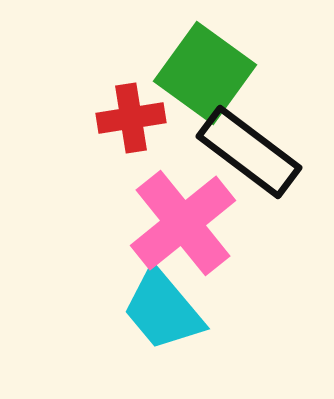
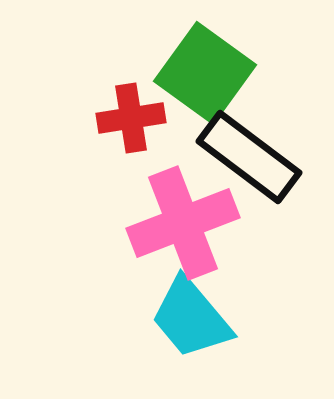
black rectangle: moved 5 px down
pink cross: rotated 18 degrees clockwise
cyan trapezoid: moved 28 px right, 8 px down
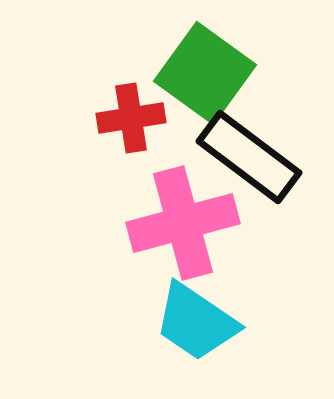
pink cross: rotated 6 degrees clockwise
cyan trapezoid: moved 5 px right, 4 px down; rotated 16 degrees counterclockwise
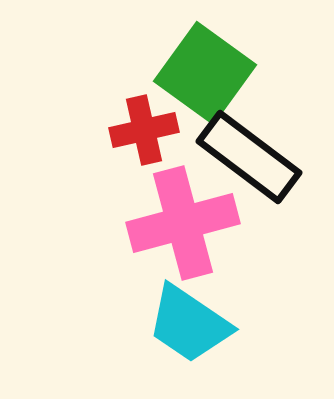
red cross: moved 13 px right, 12 px down; rotated 4 degrees counterclockwise
cyan trapezoid: moved 7 px left, 2 px down
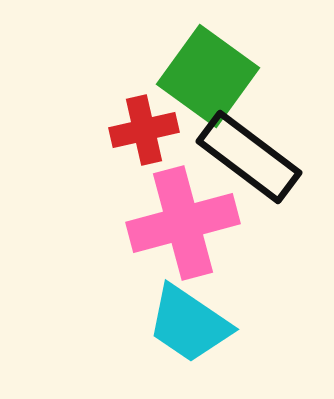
green square: moved 3 px right, 3 px down
